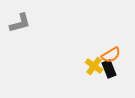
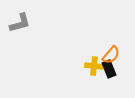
orange semicircle: rotated 18 degrees counterclockwise
yellow cross: rotated 30 degrees counterclockwise
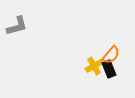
gray L-shape: moved 3 px left, 3 px down
yellow cross: rotated 36 degrees counterclockwise
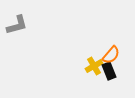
gray L-shape: moved 1 px up
black rectangle: moved 2 px down
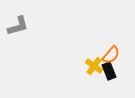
gray L-shape: moved 1 px right, 1 px down
yellow cross: rotated 24 degrees counterclockwise
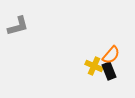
yellow cross: rotated 12 degrees counterclockwise
